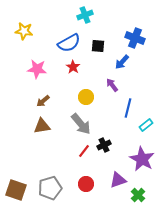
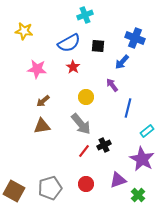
cyan rectangle: moved 1 px right, 6 px down
brown square: moved 2 px left, 1 px down; rotated 10 degrees clockwise
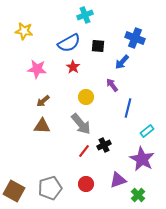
brown triangle: rotated 12 degrees clockwise
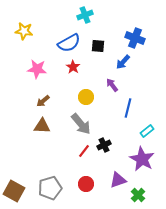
blue arrow: moved 1 px right
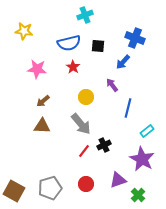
blue semicircle: rotated 15 degrees clockwise
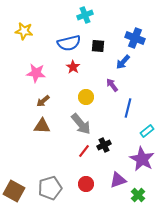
pink star: moved 1 px left, 4 px down
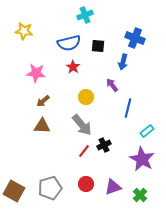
blue arrow: rotated 28 degrees counterclockwise
gray arrow: moved 1 px right, 1 px down
purple triangle: moved 5 px left, 7 px down
green cross: moved 2 px right
